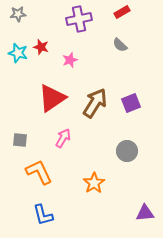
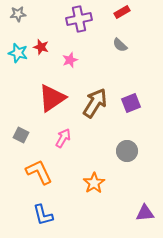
gray square: moved 1 px right, 5 px up; rotated 21 degrees clockwise
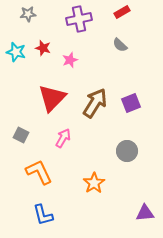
gray star: moved 10 px right
red star: moved 2 px right, 1 px down
cyan star: moved 2 px left, 1 px up
red triangle: rotated 12 degrees counterclockwise
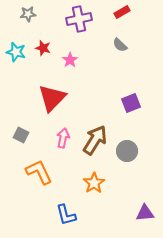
pink star: rotated 14 degrees counterclockwise
brown arrow: moved 37 px down
pink arrow: rotated 18 degrees counterclockwise
blue L-shape: moved 23 px right
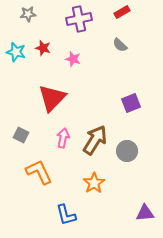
pink star: moved 3 px right, 1 px up; rotated 21 degrees counterclockwise
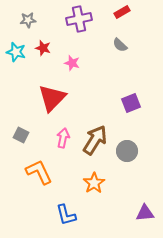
gray star: moved 6 px down
pink star: moved 1 px left, 4 px down
